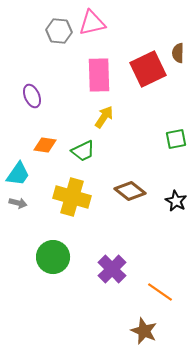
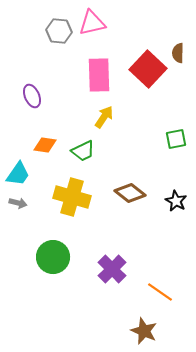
red square: rotated 21 degrees counterclockwise
brown diamond: moved 2 px down
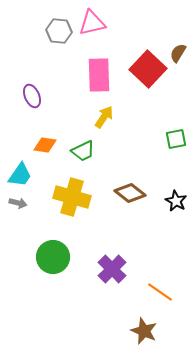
brown semicircle: rotated 30 degrees clockwise
cyan trapezoid: moved 2 px right, 1 px down
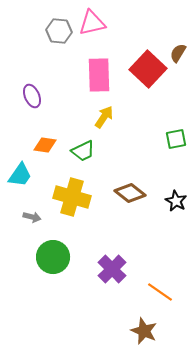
gray arrow: moved 14 px right, 14 px down
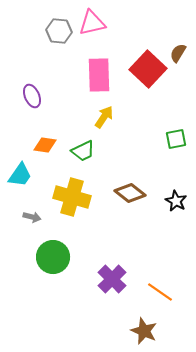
purple cross: moved 10 px down
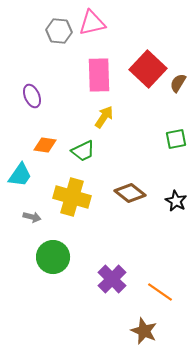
brown semicircle: moved 30 px down
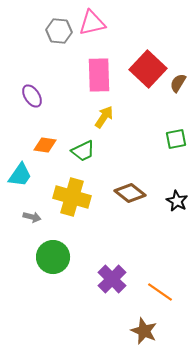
purple ellipse: rotated 10 degrees counterclockwise
black star: moved 1 px right
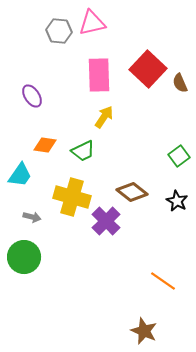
brown semicircle: moved 2 px right; rotated 54 degrees counterclockwise
green square: moved 3 px right, 17 px down; rotated 25 degrees counterclockwise
brown diamond: moved 2 px right, 1 px up
green circle: moved 29 px left
purple cross: moved 6 px left, 58 px up
orange line: moved 3 px right, 11 px up
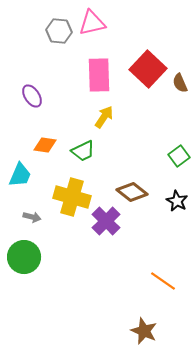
cyan trapezoid: rotated 12 degrees counterclockwise
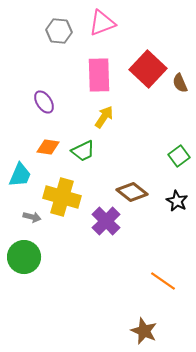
pink triangle: moved 10 px right; rotated 8 degrees counterclockwise
purple ellipse: moved 12 px right, 6 px down
orange diamond: moved 3 px right, 2 px down
yellow cross: moved 10 px left
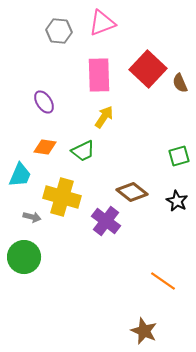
orange diamond: moved 3 px left
green square: rotated 20 degrees clockwise
purple cross: rotated 8 degrees counterclockwise
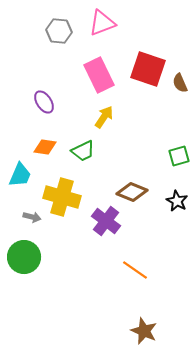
red square: rotated 24 degrees counterclockwise
pink rectangle: rotated 24 degrees counterclockwise
brown diamond: rotated 16 degrees counterclockwise
orange line: moved 28 px left, 11 px up
